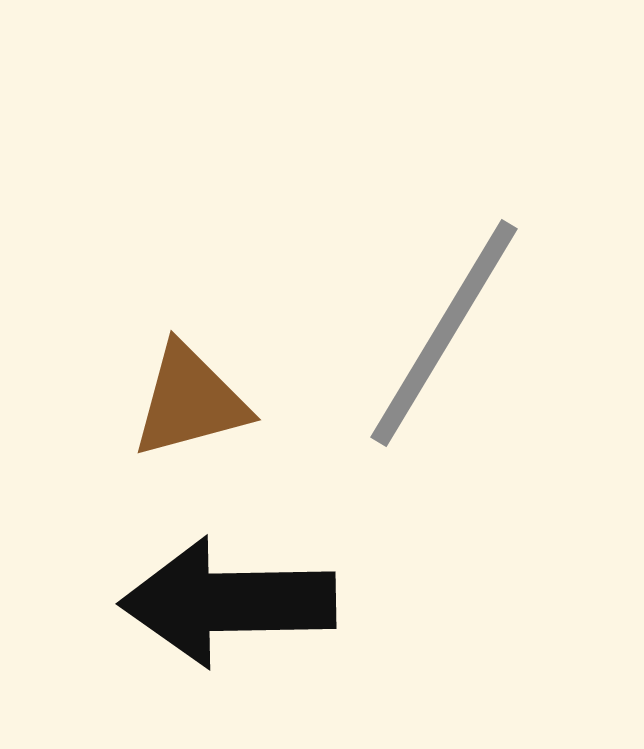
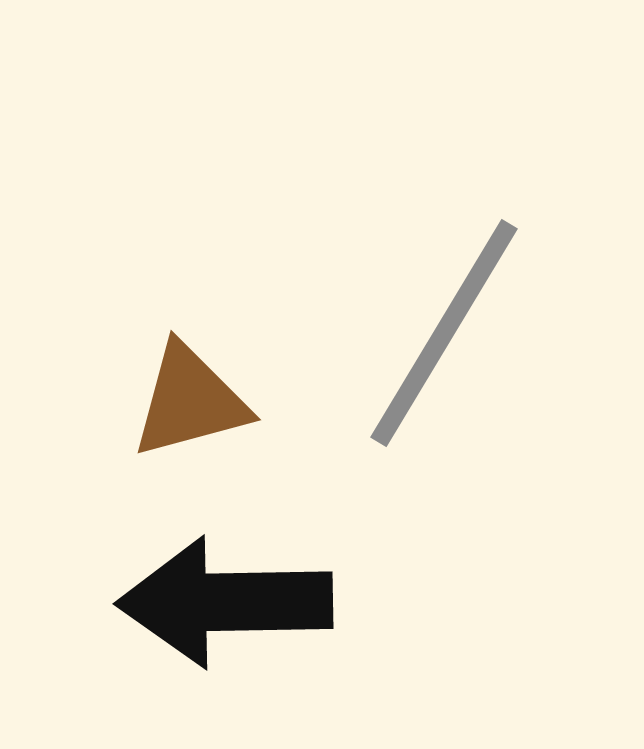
black arrow: moved 3 px left
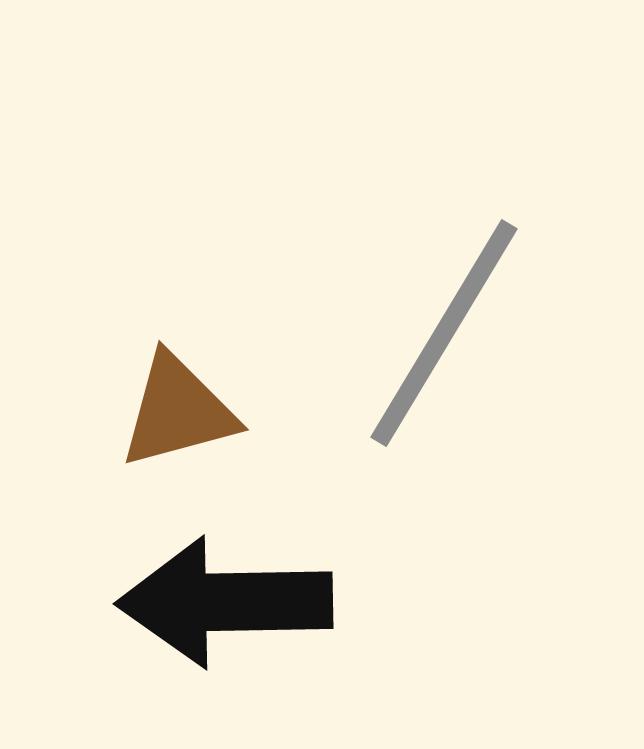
brown triangle: moved 12 px left, 10 px down
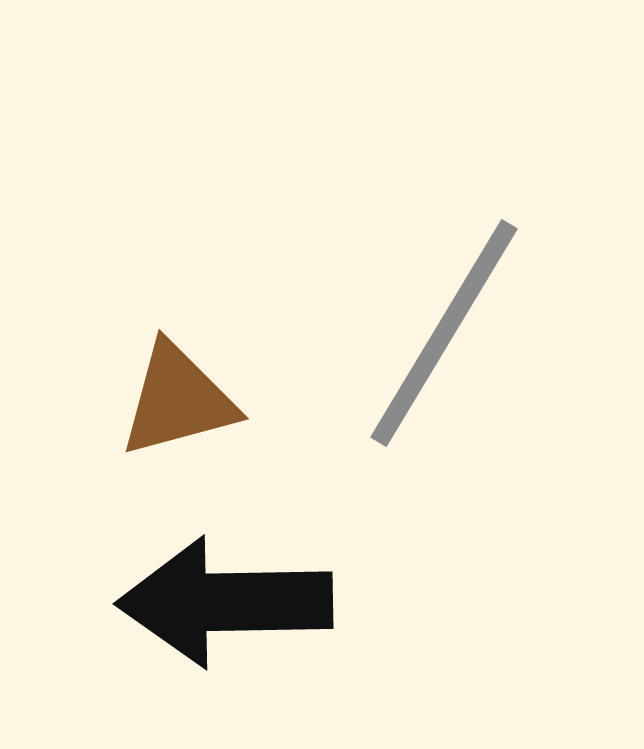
brown triangle: moved 11 px up
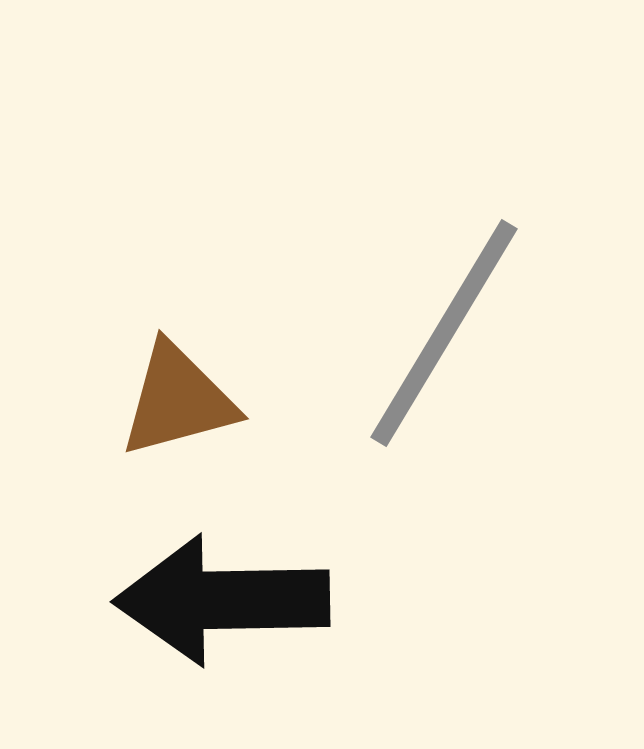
black arrow: moved 3 px left, 2 px up
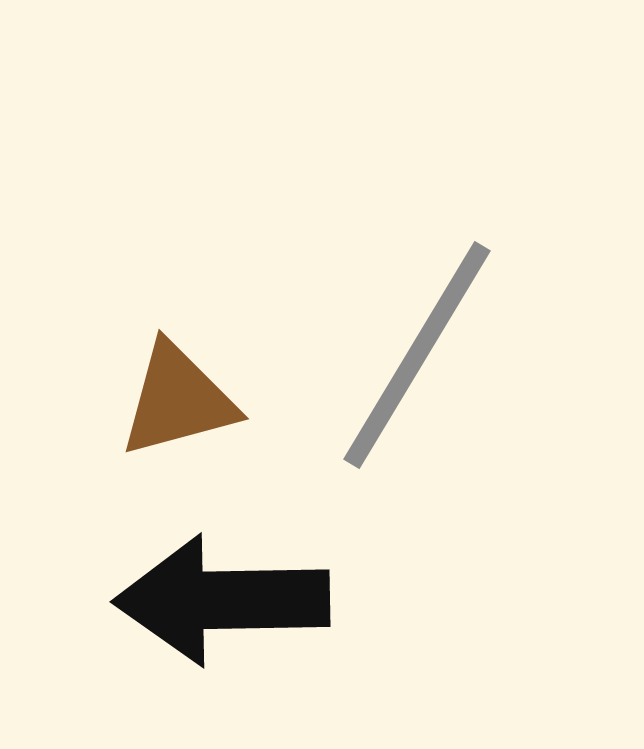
gray line: moved 27 px left, 22 px down
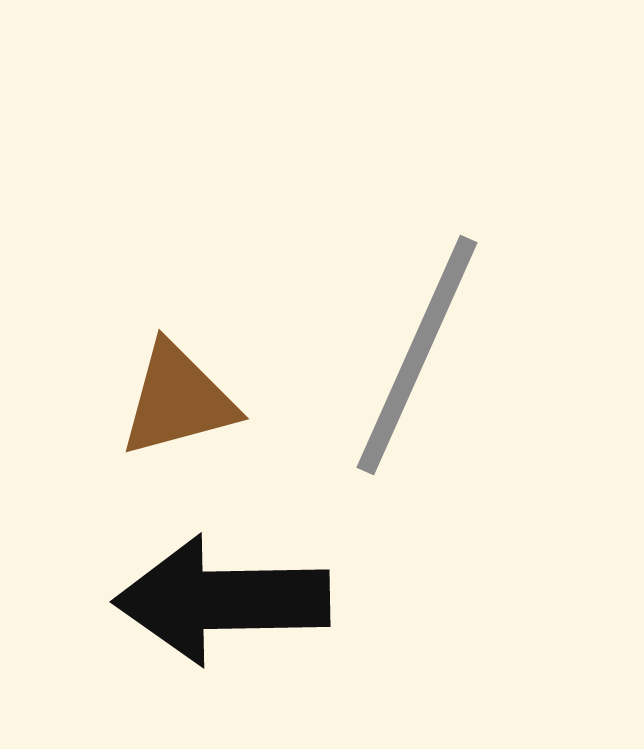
gray line: rotated 7 degrees counterclockwise
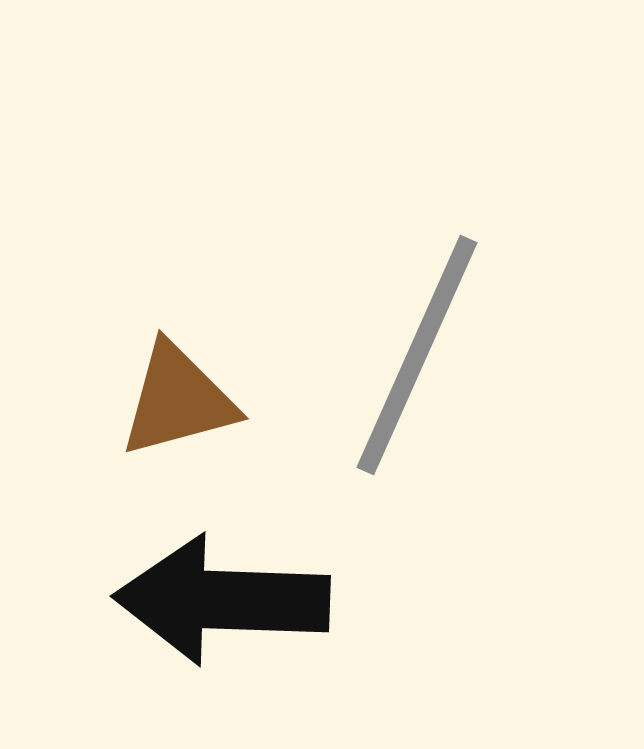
black arrow: rotated 3 degrees clockwise
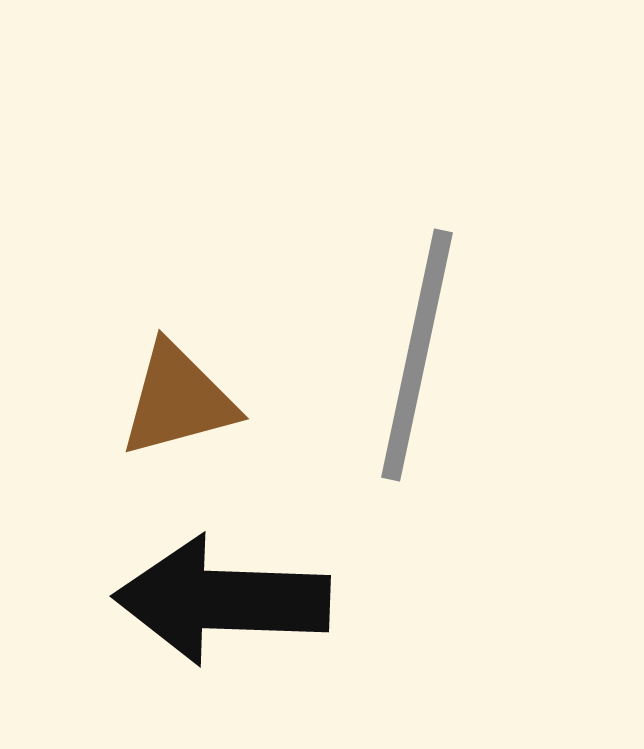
gray line: rotated 12 degrees counterclockwise
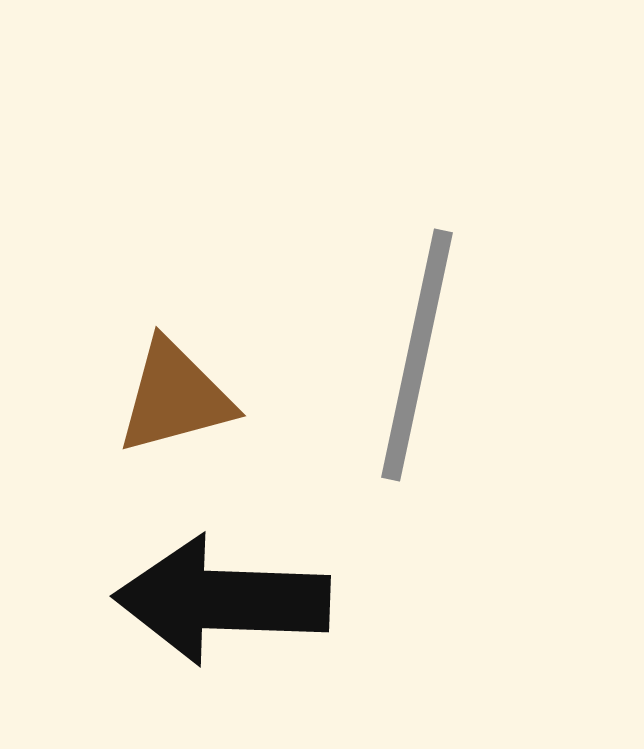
brown triangle: moved 3 px left, 3 px up
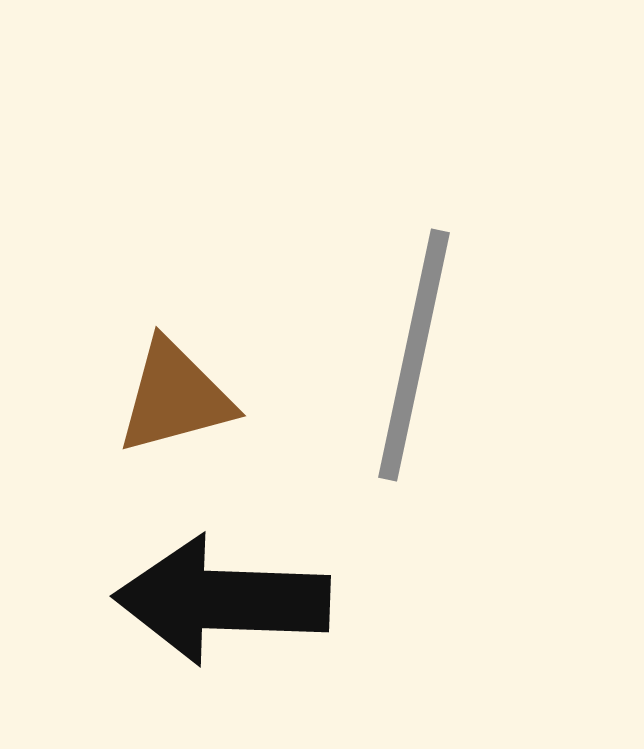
gray line: moved 3 px left
